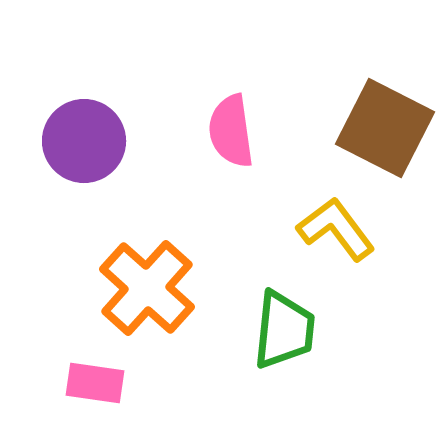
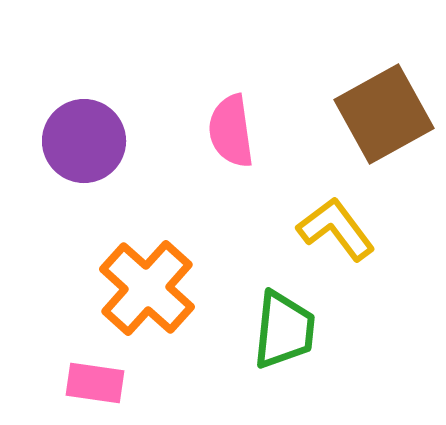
brown square: moved 1 px left, 14 px up; rotated 34 degrees clockwise
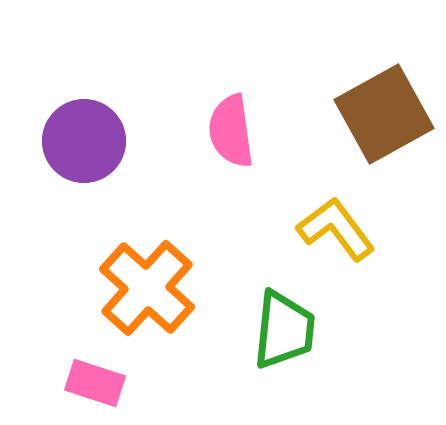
pink rectangle: rotated 10 degrees clockwise
